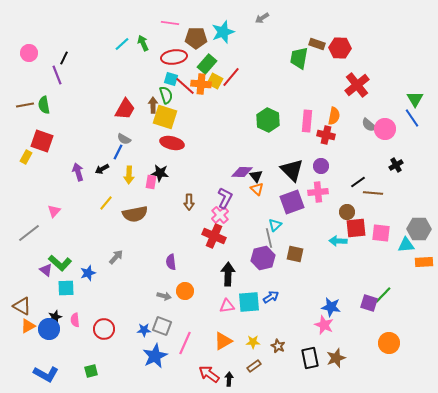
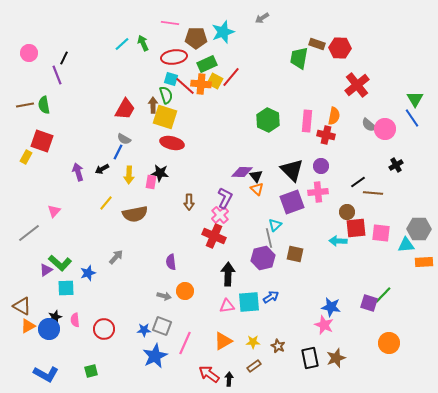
green rectangle at (207, 64): rotated 24 degrees clockwise
purple triangle at (46, 270): rotated 48 degrees clockwise
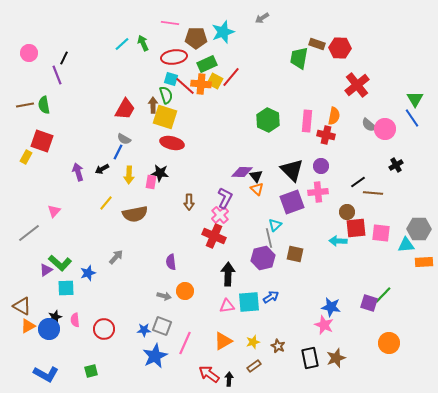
yellow star at (253, 342): rotated 16 degrees counterclockwise
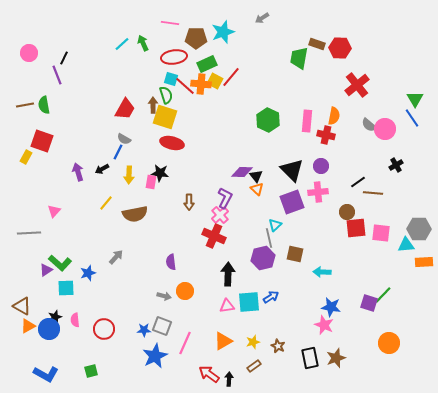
gray line at (29, 233): rotated 35 degrees clockwise
cyan arrow at (338, 241): moved 16 px left, 31 px down
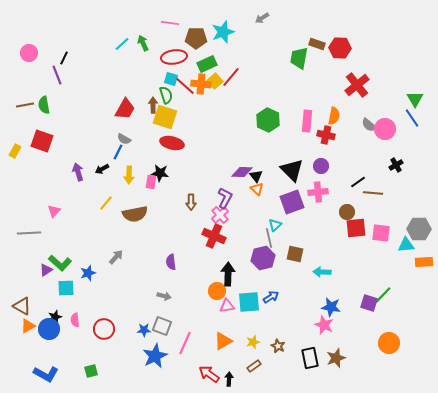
yellow square at (215, 81): rotated 21 degrees clockwise
yellow rectangle at (26, 157): moved 11 px left, 6 px up
brown arrow at (189, 202): moved 2 px right
orange circle at (185, 291): moved 32 px right
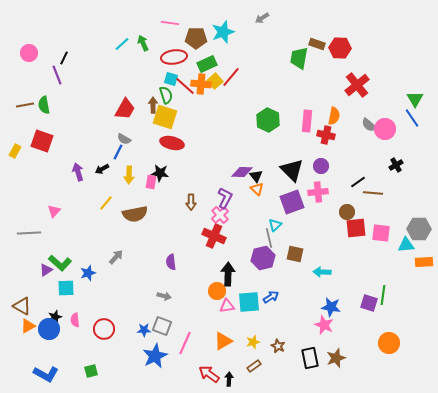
green line at (383, 295): rotated 36 degrees counterclockwise
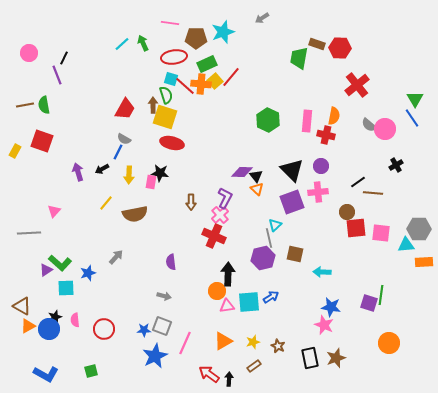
green line at (383, 295): moved 2 px left
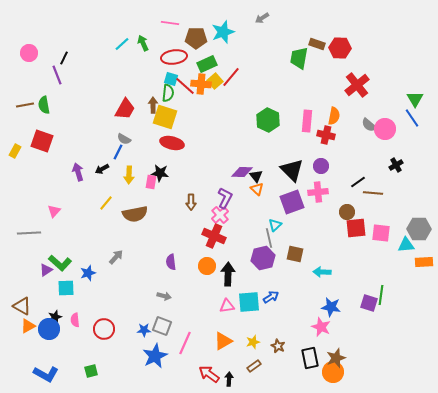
green semicircle at (166, 95): moved 2 px right, 2 px up; rotated 24 degrees clockwise
orange circle at (217, 291): moved 10 px left, 25 px up
pink star at (324, 325): moved 3 px left, 2 px down
orange circle at (389, 343): moved 56 px left, 29 px down
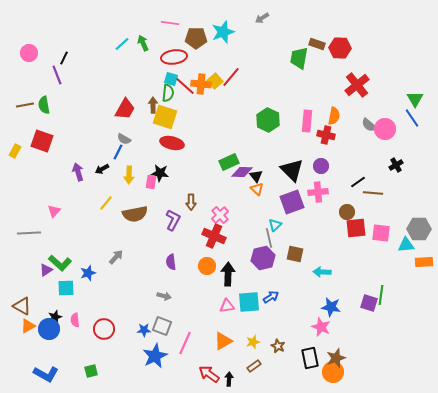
green rectangle at (207, 64): moved 22 px right, 98 px down
purple L-shape at (225, 198): moved 52 px left, 22 px down
